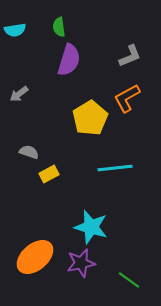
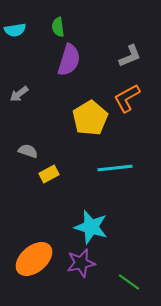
green semicircle: moved 1 px left
gray semicircle: moved 1 px left, 1 px up
orange ellipse: moved 1 px left, 2 px down
green line: moved 2 px down
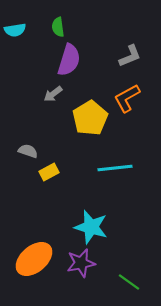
gray arrow: moved 34 px right
yellow rectangle: moved 2 px up
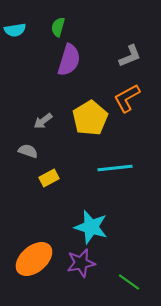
green semicircle: rotated 24 degrees clockwise
gray arrow: moved 10 px left, 27 px down
yellow rectangle: moved 6 px down
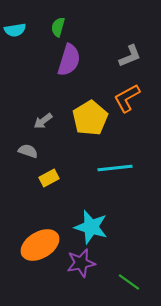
orange ellipse: moved 6 px right, 14 px up; rotated 9 degrees clockwise
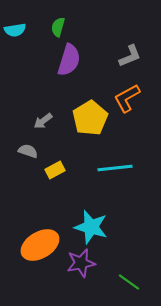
yellow rectangle: moved 6 px right, 8 px up
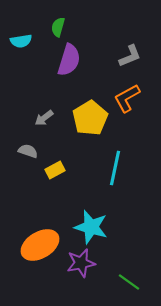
cyan semicircle: moved 6 px right, 11 px down
gray arrow: moved 1 px right, 3 px up
cyan line: rotated 72 degrees counterclockwise
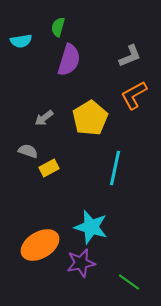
orange L-shape: moved 7 px right, 3 px up
yellow rectangle: moved 6 px left, 2 px up
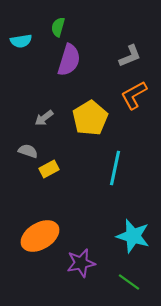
yellow rectangle: moved 1 px down
cyan star: moved 42 px right, 9 px down
orange ellipse: moved 9 px up
